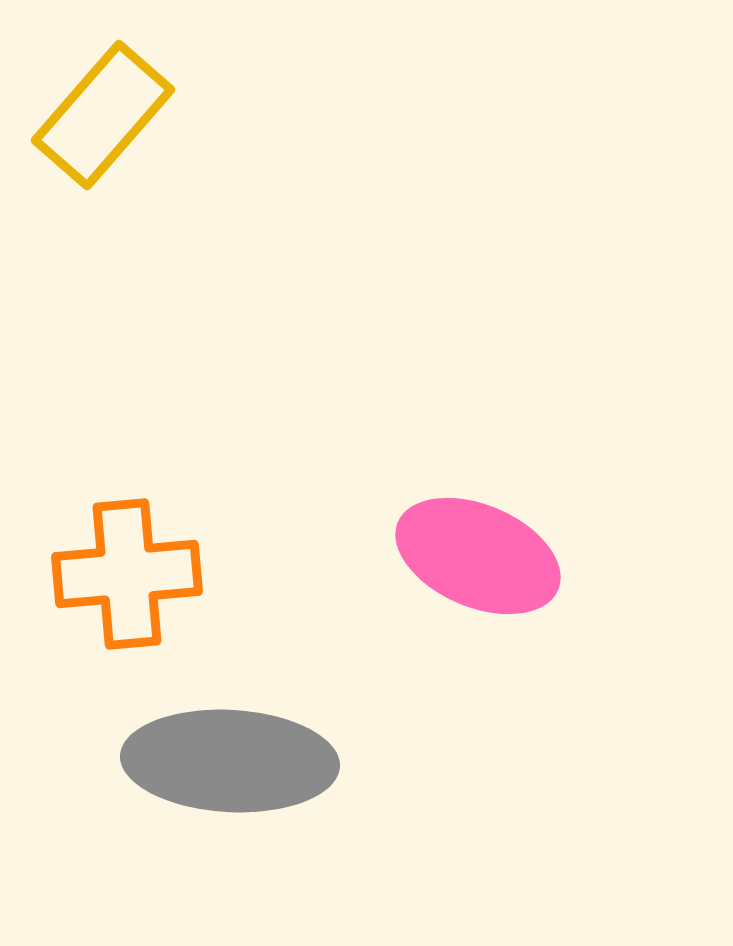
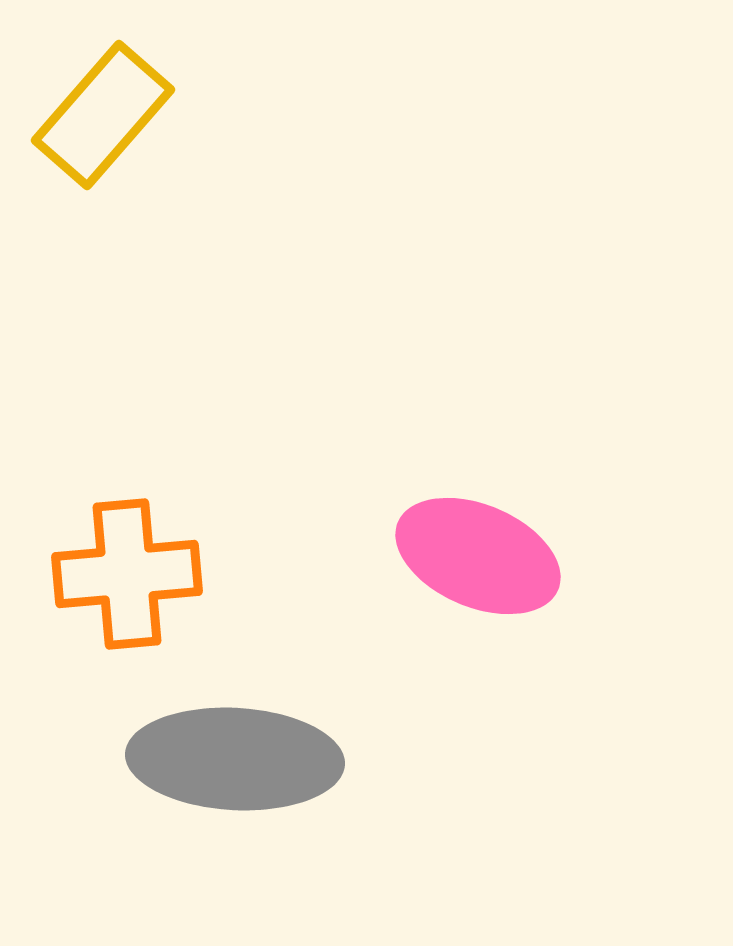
gray ellipse: moved 5 px right, 2 px up
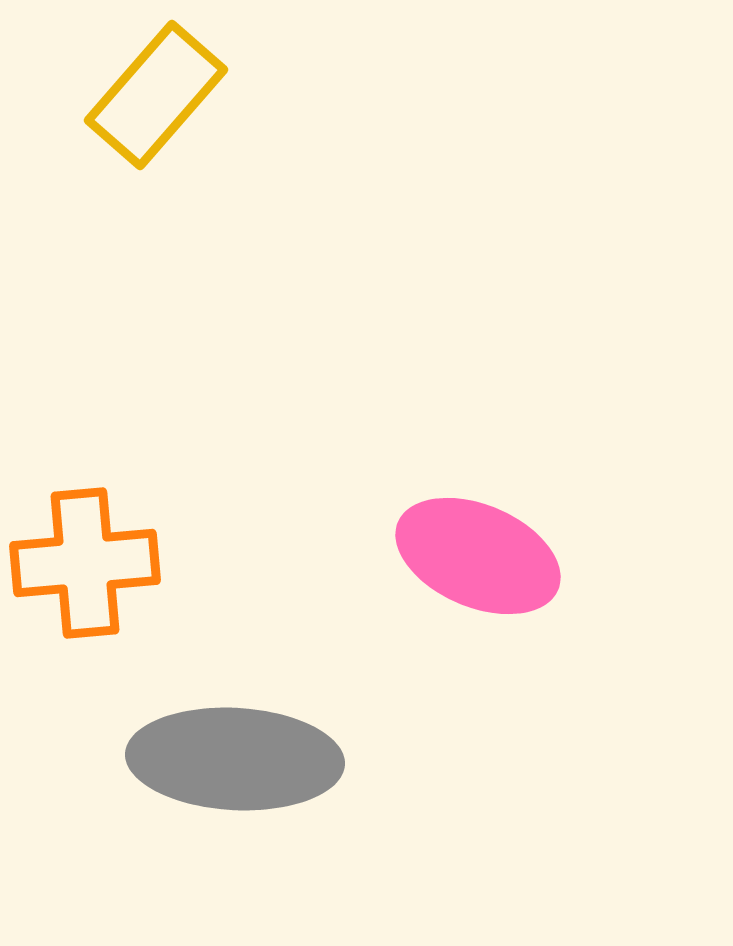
yellow rectangle: moved 53 px right, 20 px up
orange cross: moved 42 px left, 11 px up
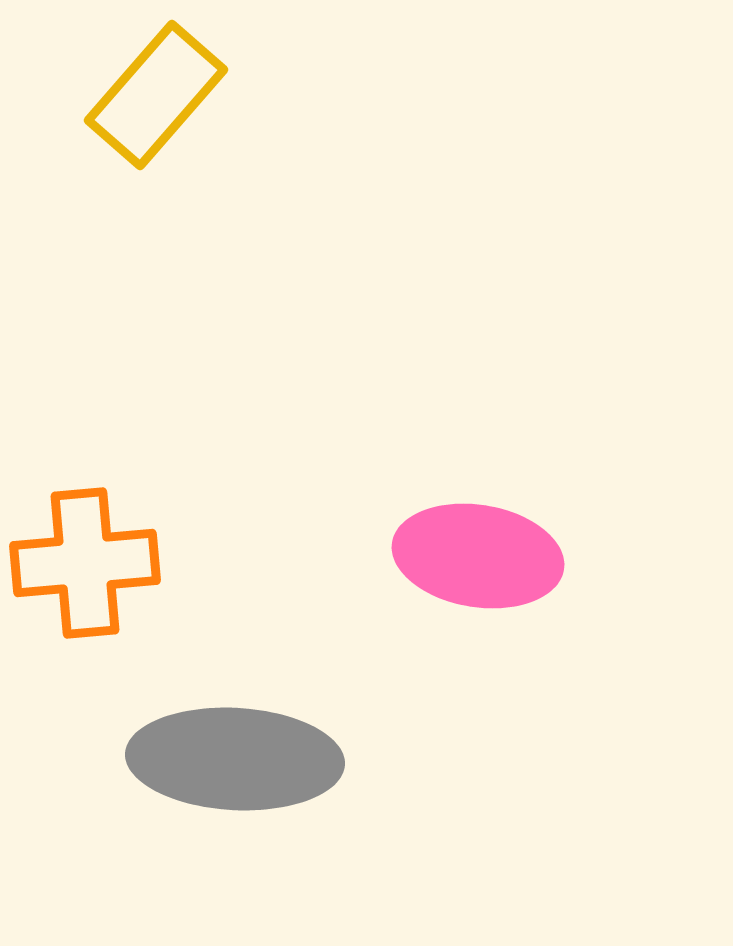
pink ellipse: rotated 14 degrees counterclockwise
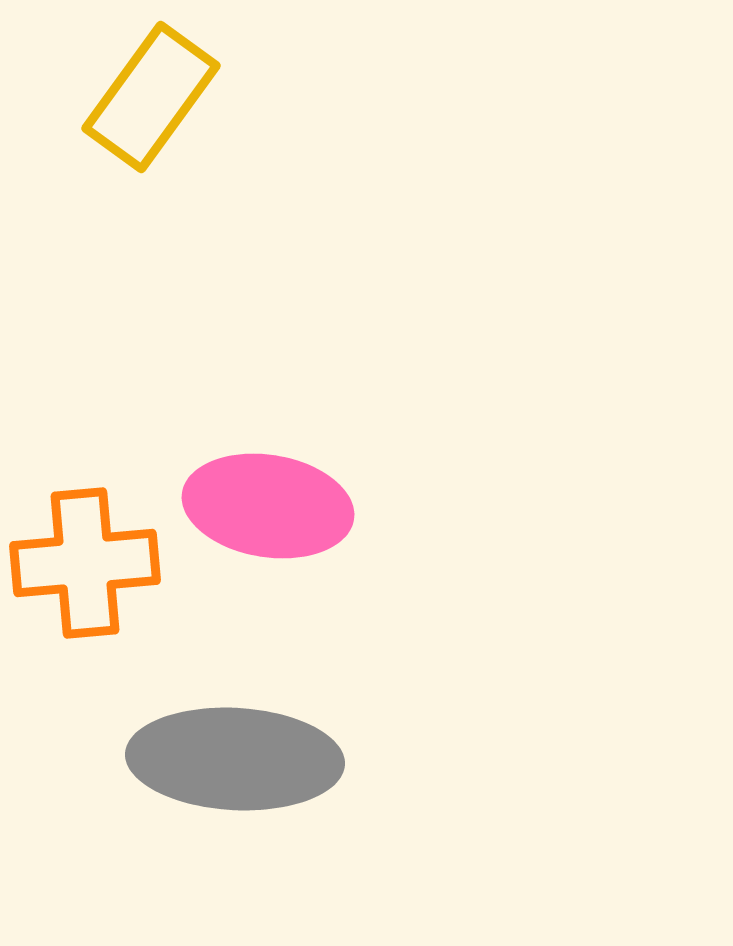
yellow rectangle: moved 5 px left, 2 px down; rotated 5 degrees counterclockwise
pink ellipse: moved 210 px left, 50 px up
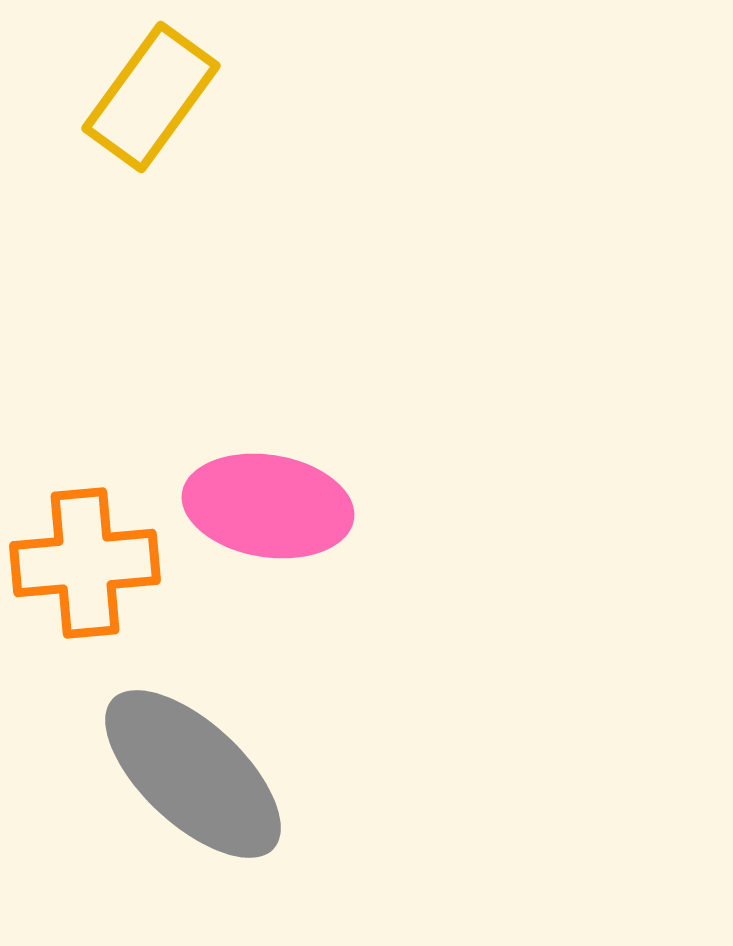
gray ellipse: moved 42 px left, 15 px down; rotated 40 degrees clockwise
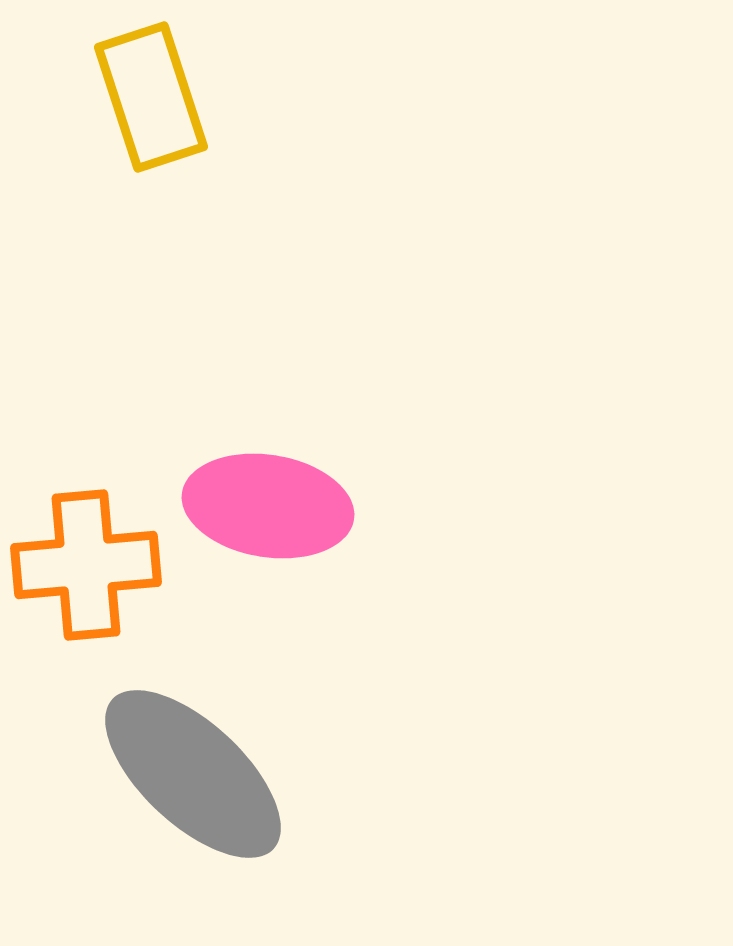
yellow rectangle: rotated 54 degrees counterclockwise
orange cross: moved 1 px right, 2 px down
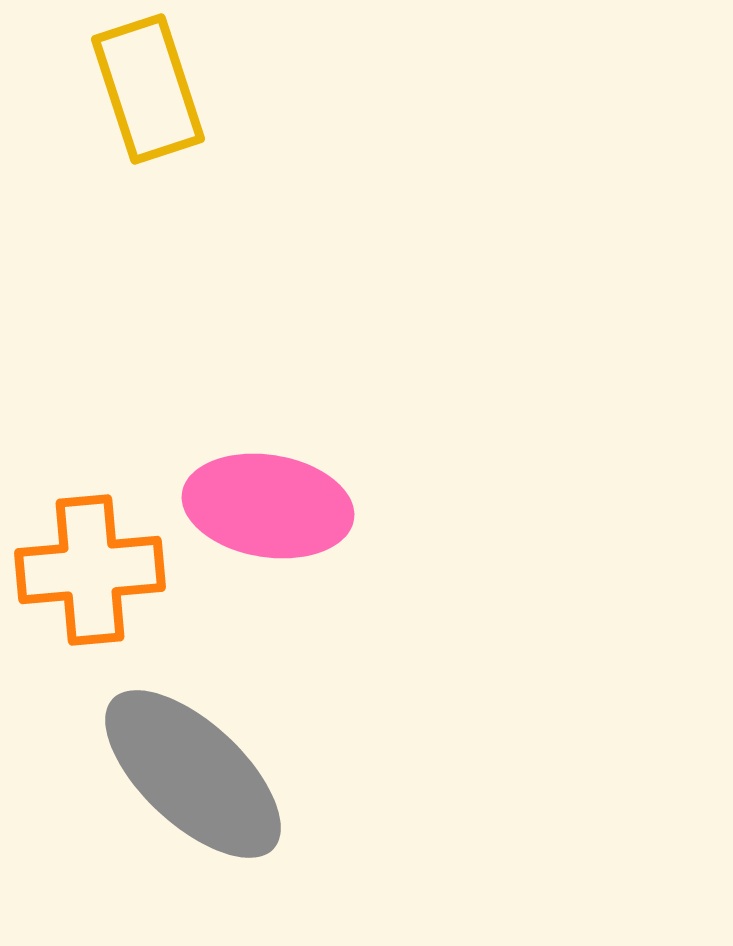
yellow rectangle: moved 3 px left, 8 px up
orange cross: moved 4 px right, 5 px down
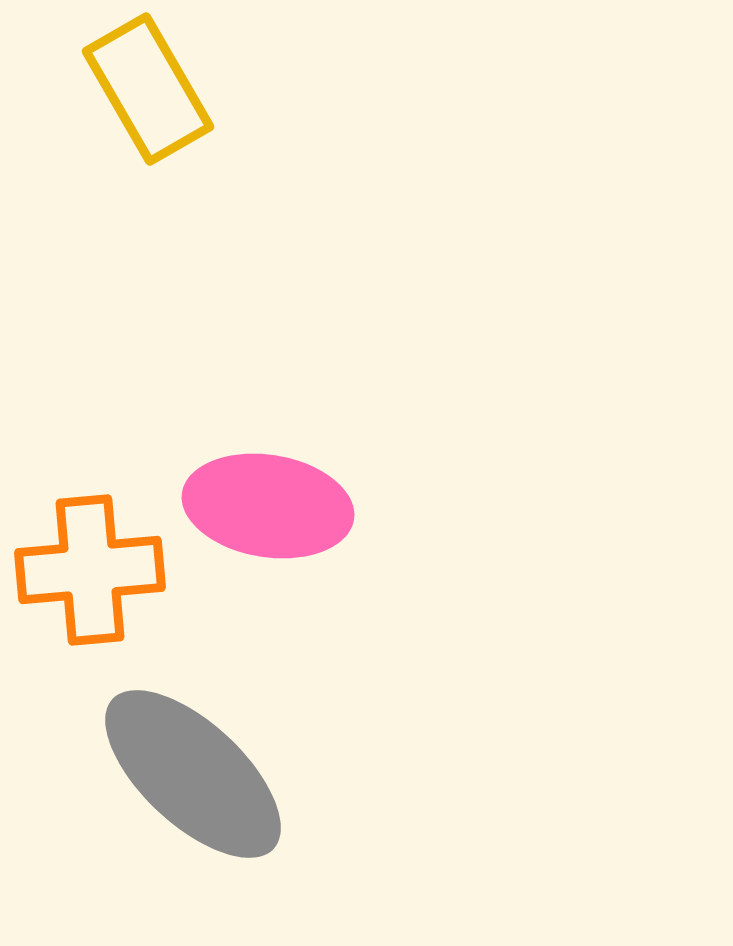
yellow rectangle: rotated 12 degrees counterclockwise
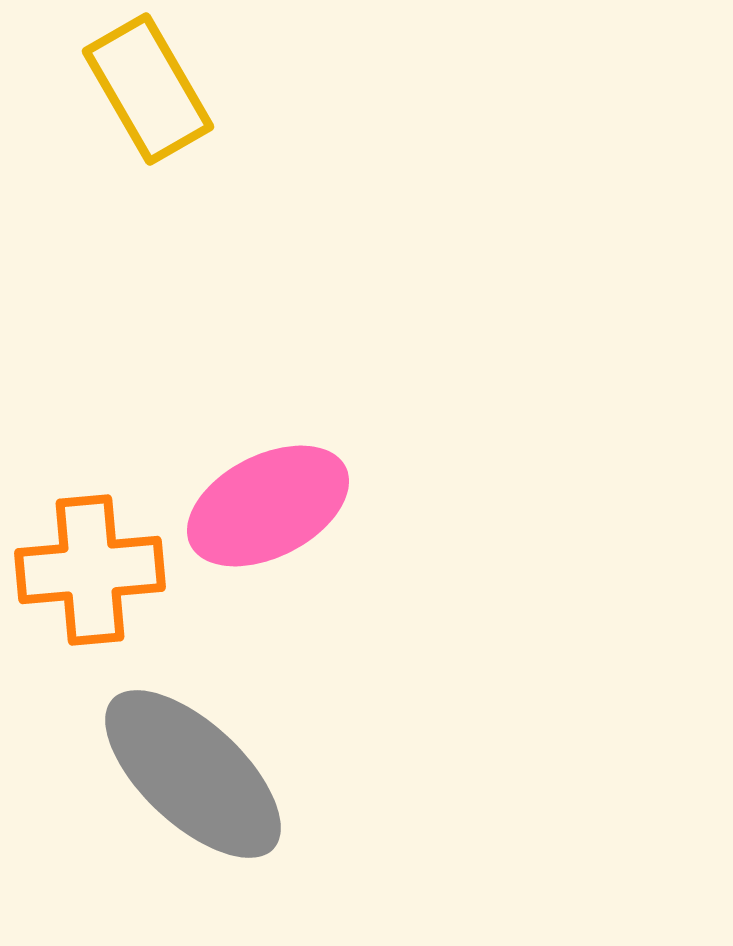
pink ellipse: rotated 36 degrees counterclockwise
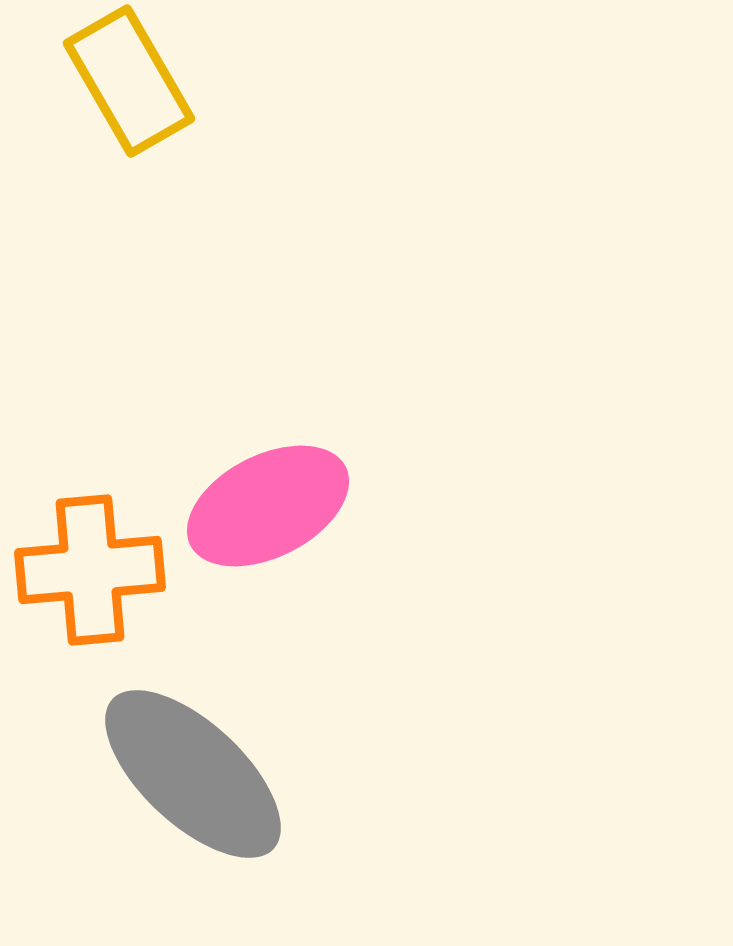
yellow rectangle: moved 19 px left, 8 px up
